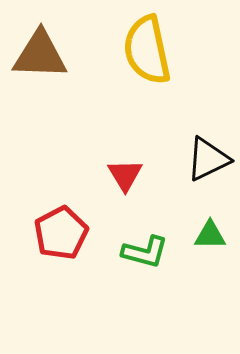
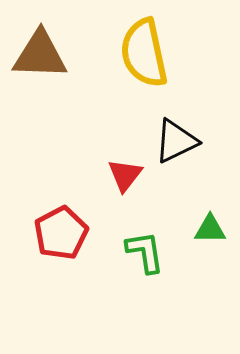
yellow semicircle: moved 3 px left, 3 px down
black triangle: moved 32 px left, 18 px up
red triangle: rotated 9 degrees clockwise
green triangle: moved 6 px up
green L-shape: rotated 114 degrees counterclockwise
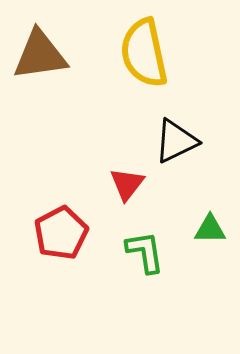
brown triangle: rotated 10 degrees counterclockwise
red triangle: moved 2 px right, 9 px down
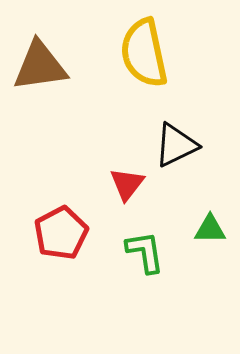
brown triangle: moved 11 px down
black triangle: moved 4 px down
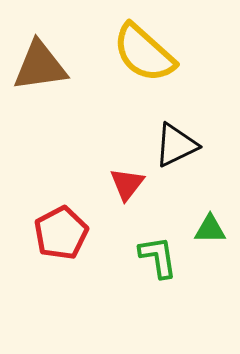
yellow semicircle: rotated 36 degrees counterclockwise
green L-shape: moved 13 px right, 5 px down
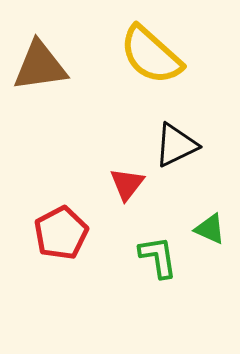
yellow semicircle: moved 7 px right, 2 px down
green triangle: rotated 24 degrees clockwise
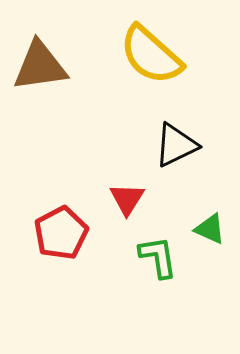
red triangle: moved 15 px down; rotated 6 degrees counterclockwise
